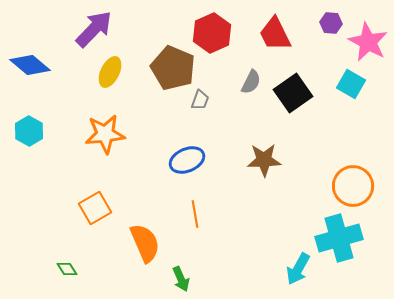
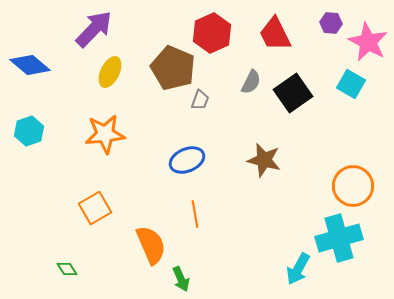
cyan hexagon: rotated 12 degrees clockwise
brown star: rotated 16 degrees clockwise
orange semicircle: moved 6 px right, 2 px down
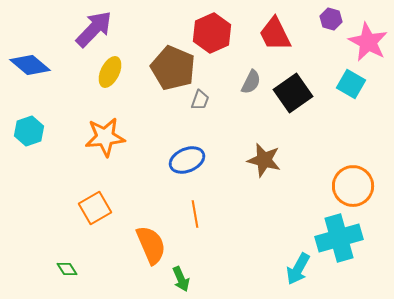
purple hexagon: moved 4 px up; rotated 10 degrees clockwise
orange star: moved 3 px down
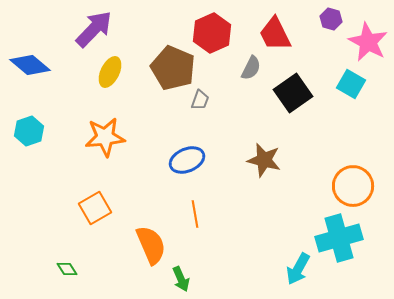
gray semicircle: moved 14 px up
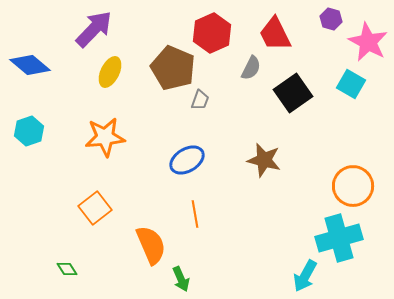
blue ellipse: rotated 8 degrees counterclockwise
orange square: rotated 8 degrees counterclockwise
cyan arrow: moved 7 px right, 7 px down
